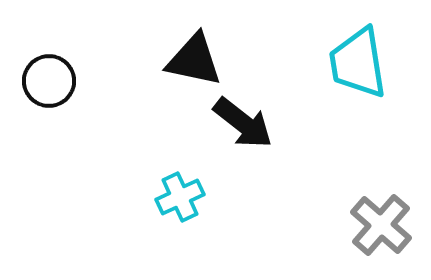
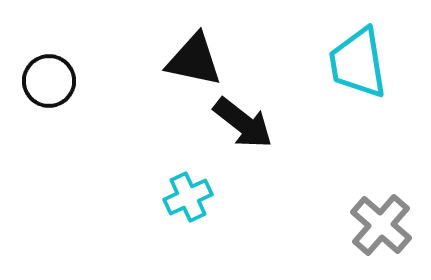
cyan cross: moved 8 px right
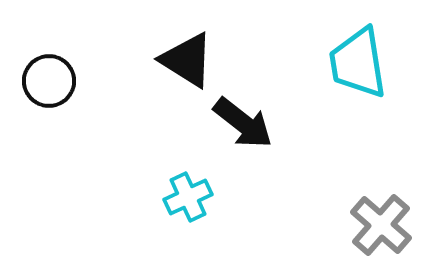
black triangle: moved 7 px left; rotated 20 degrees clockwise
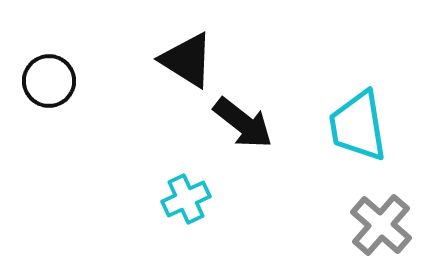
cyan trapezoid: moved 63 px down
cyan cross: moved 2 px left, 2 px down
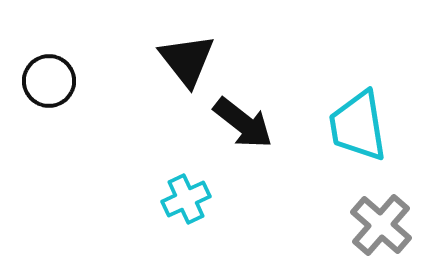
black triangle: rotated 20 degrees clockwise
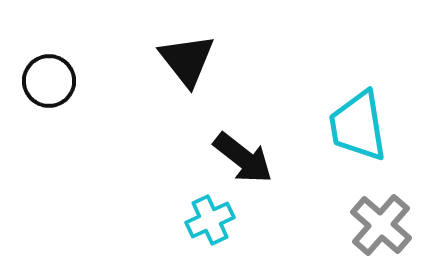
black arrow: moved 35 px down
cyan cross: moved 24 px right, 21 px down
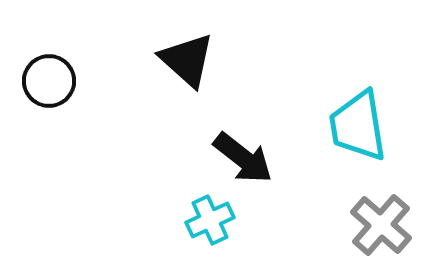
black triangle: rotated 10 degrees counterclockwise
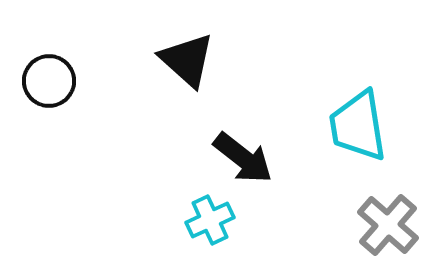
gray cross: moved 7 px right
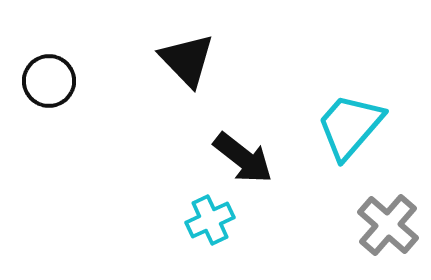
black triangle: rotated 4 degrees clockwise
cyan trapezoid: moved 8 px left; rotated 50 degrees clockwise
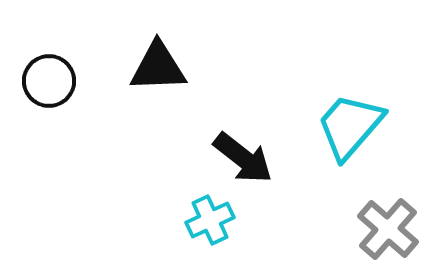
black triangle: moved 29 px left, 7 px down; rotated 48 degrees counterclockwise
gray cross: moved 4 px down
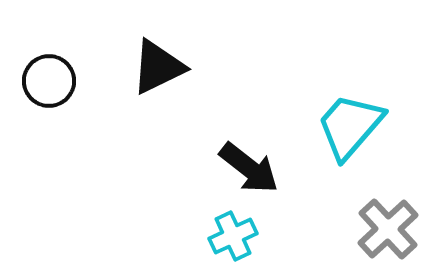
black triangle: rotated 24 degrees counterclockwise
black arrow: moved 6 px right, 10 px down
cyan cross: moved 23 px right, 16 px down
gray cross: rotated 6 degrees clockwise
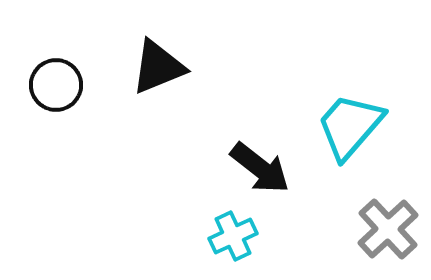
black triangle: rotated 4 degrees clockwise
black circle: moved 7 px right, 4 px down
black arrow: moved 11 px right
